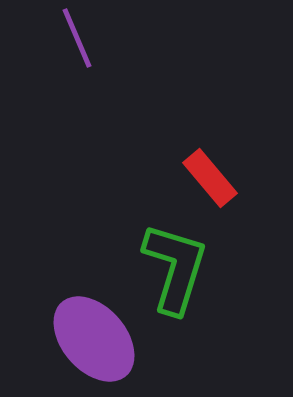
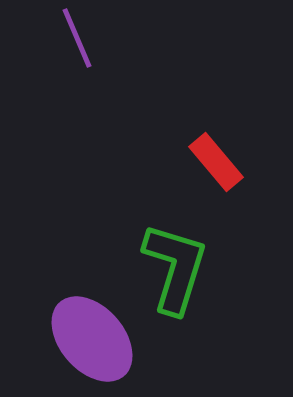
red rectangle: moved 6 px right, 16 px up
purple ellipse: moved 2 px left
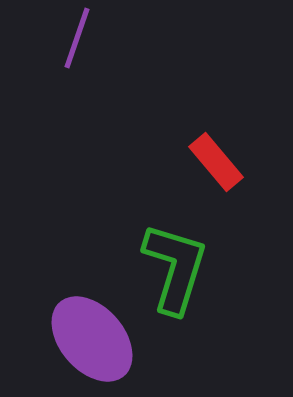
purple line: rotated 42 degrees clockwise
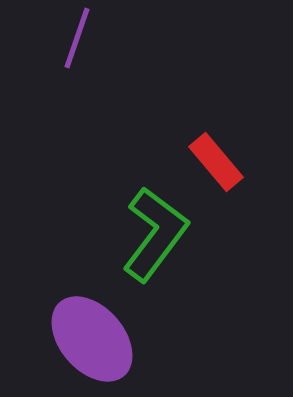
green L-shape: moved 20 px left, 34 px up; rotated 20 degrees clockwise
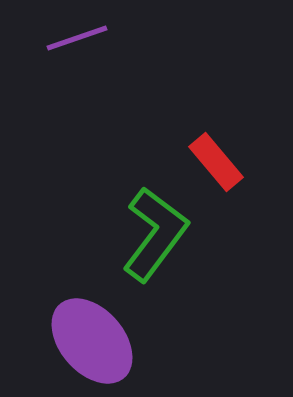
purple line: rotated 52 degrees clockwise
purple ellipse: moved 2 px down
